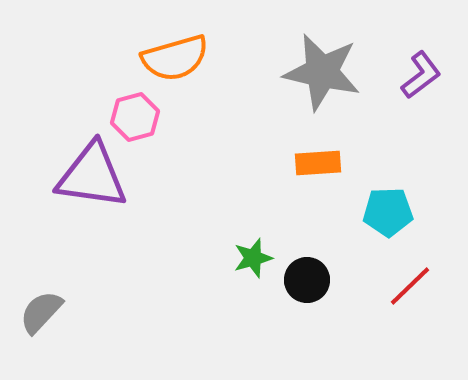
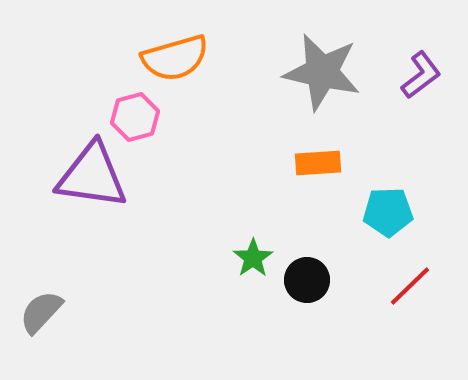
green star: rotated 18 degrees counterclockwise
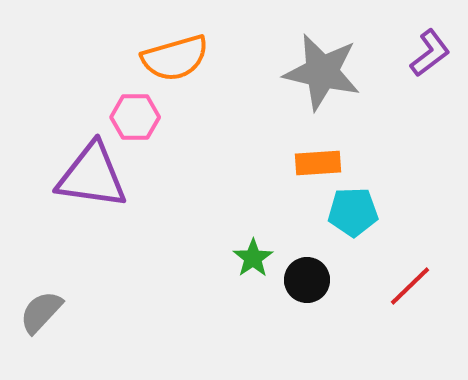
purple L-shape: moved 9 px right, 22 px up
pink hexagon: rotated 15 degrees clockwise
cyan pentagon: moved 35 px left
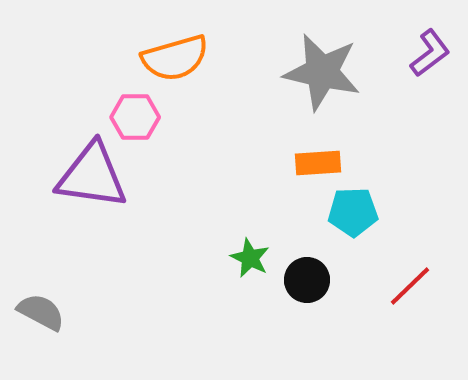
green star: moved 3 px left; rotated 12 degrees counterclockwise
gray semicircle: rotated 75 degrees clockwise
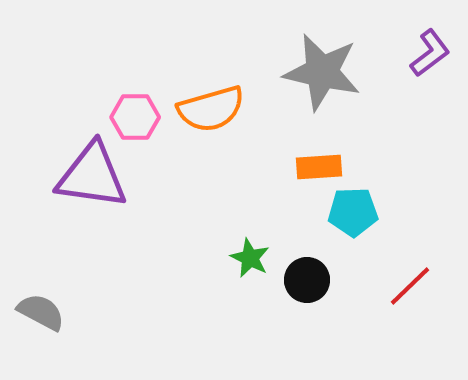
orange semicircle: moved 36 px right, 51 px down
orange rectangle: moved 1 px right, 4 px down
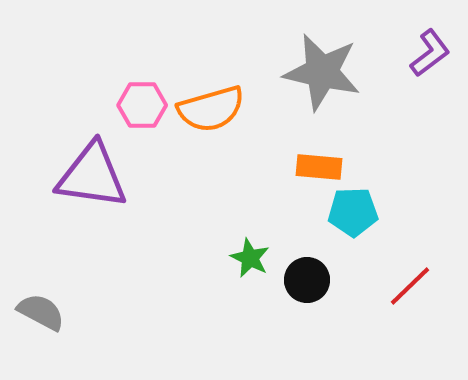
pink hexagon: moved 7 px right, 12 px up
orange rectangle: rotated 9 degrees clockwise
